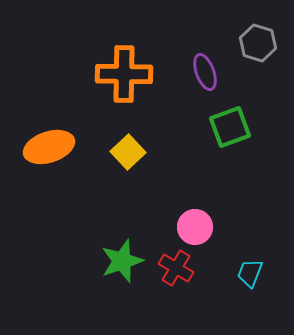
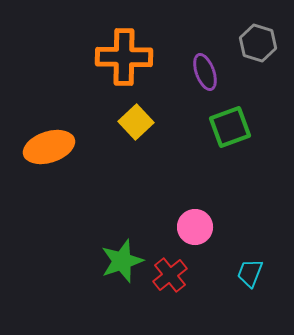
orange cross: moved 17 px up
yellow square: moved 8 px right, 30 px up
red cross: moved 6 px left, 7 px down; rotated 20 degrees clockwise
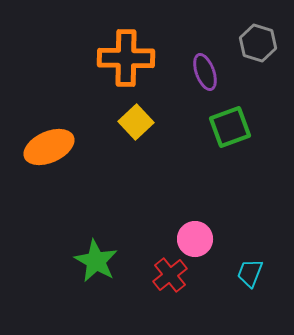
orange cross: moved 2 px right, 1 px down
orange ellipse: rotated 6 degrees counterclockwise
pink circle: moved 12 px down
green star: moved 26 px left; rotated 24 degrees counterclockwise
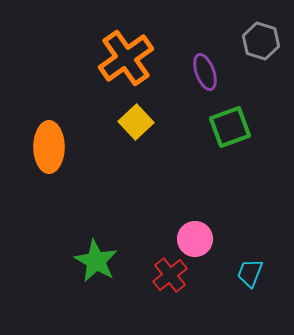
gray hexagon: moved 3 px right, 2 px up
orange cross: rotated 36 degrees counterclockwise
orange ellipse: rotated 66 degrees counterclockwise
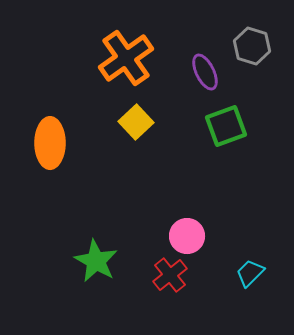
gray hexagon: moved 9 px left, 5 px down
purple ellipse: rotated 6 degrees counterclockwise
green square: moved 4 px left, 1 px up
orange ellipse: moved 1 px right, 4 px up
pink circle: moved 8 px left, 3 px up
cyan trapezoid: rotated 24 degrees clockwise
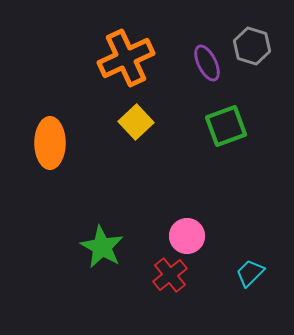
orange cross: rotated 10 degrees clockwise
purple ellipse: moved 2 px right, 9 px up
green star: moved 6 px right, 14 px up
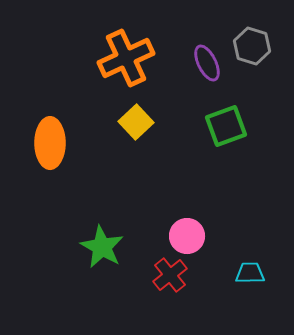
cyan trapezoid: rotated 44 degrees clockwise
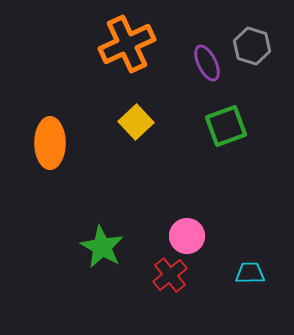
orange cross: moved 1 px right, 14 px up
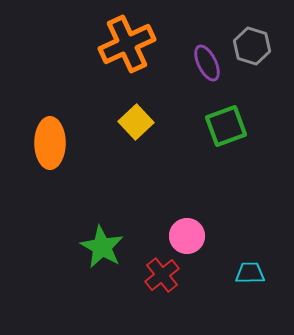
red cross: moved 8 px left
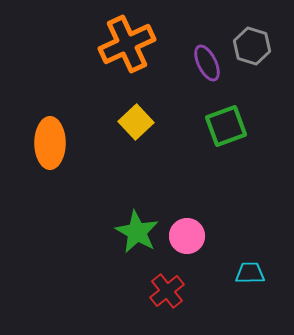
green star: moved 35 px right, 15 px up
red cross: moved 5 px right, 16 px down
